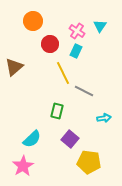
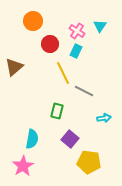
cyan semicircle: rotated 36 degrees counterclockwise
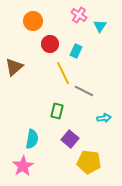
pink cross: moved 2 px right, 16 px up
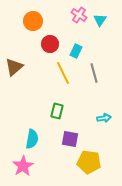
cyan triangle: moved 6 px up
gray line: moved 10 px right, 18 px up; rotated 48 degrees clockwise
purple square: rotated 30 degrees counterclockwise
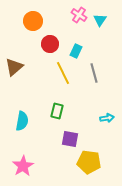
cyan arrow: moved 3 px right
cyan semicircle: moved 10 px left, 18 px up
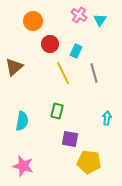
cyan arrow: rotated 72 degrees counterclockwise
pink star: rotated 25 degrees counterclockwise
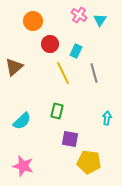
cyan semicircle: rotated 36 degrees clockwise
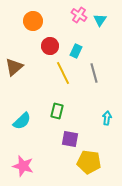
red circle: moved 2 px down
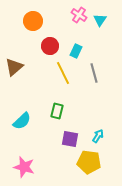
cyan arrow: moved 9 px left, 18 px down; rotated 24 degrees clockwise
pink star: moved 1 px right, 1 px down
